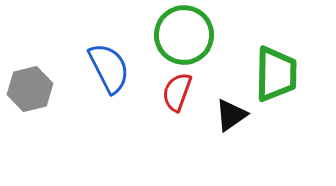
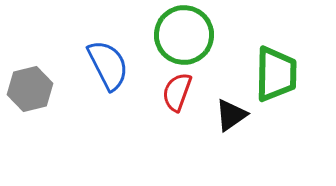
blue semicircle: moved 1 px left, 3 px up
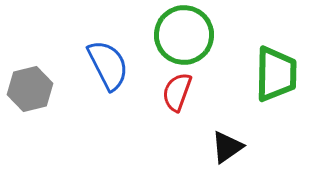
black triangle: moved 4 px left, 32 px down
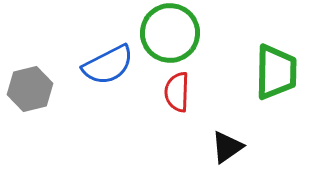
green circle: moved 14 px left, 2 px up
blue semicircle: rotated 90 degrees clockwise
green trapezoid: moved 2 px up
red semicircle: rotated 18 degrees counterclockwise
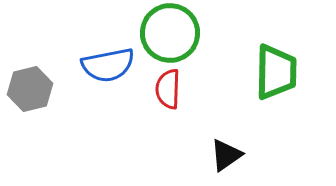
blue semicircle: rotated 16 degrees clockwise
red semicircle: moved 9 px left, 3 px up
black triangle: moved 1 px left, 8 px down
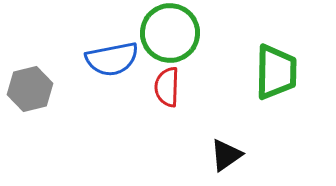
blue semicircle: moved 4 px right, 6 px up
red semicircle: moved 1 px left, 2 px up
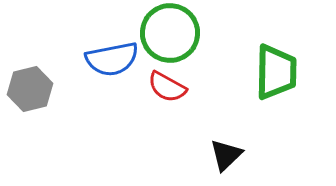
red semicircle: rotated 63 degrees counterclockwise
black triangle: rotated 9 degrees counterclockwise
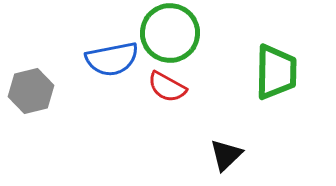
gray hexagon: moved 1 px right, 2 px down
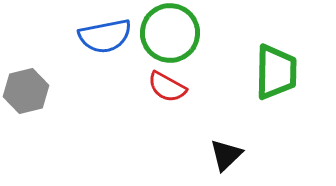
blue semicircle: moved 7 px left, 23 px up
gray hexagon: moved 5 px left
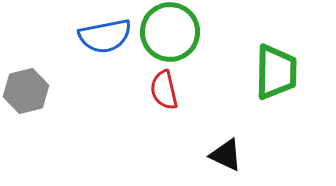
green circle: moved 1 px up
red semicircle: moved 3 px left, 3 px down; rotated 48 degrees clockwise
black triangle: rotated 51 degrees counterclockwise
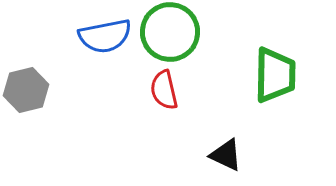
green trapezoid: moved 1 px left, 3 px down
gray hexagon: moved 1 px up
